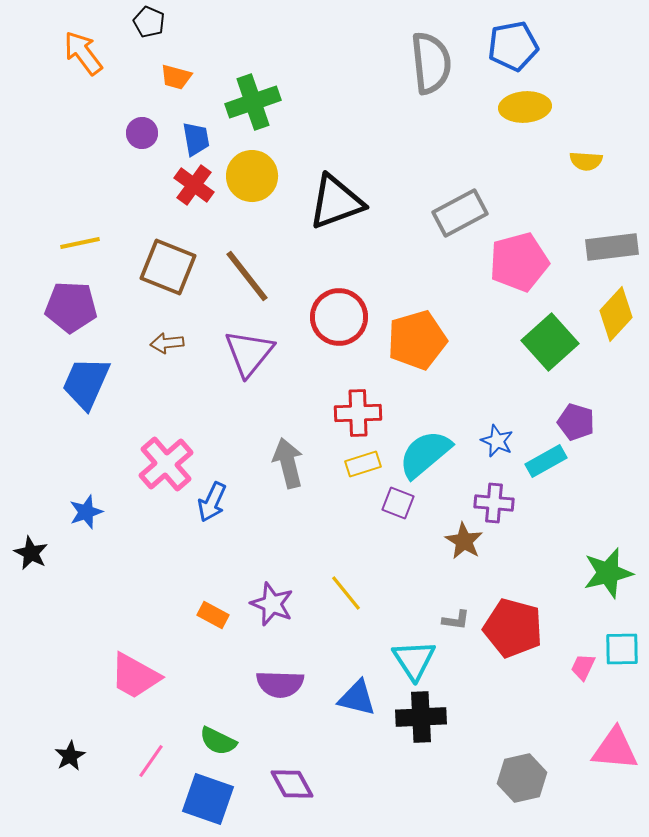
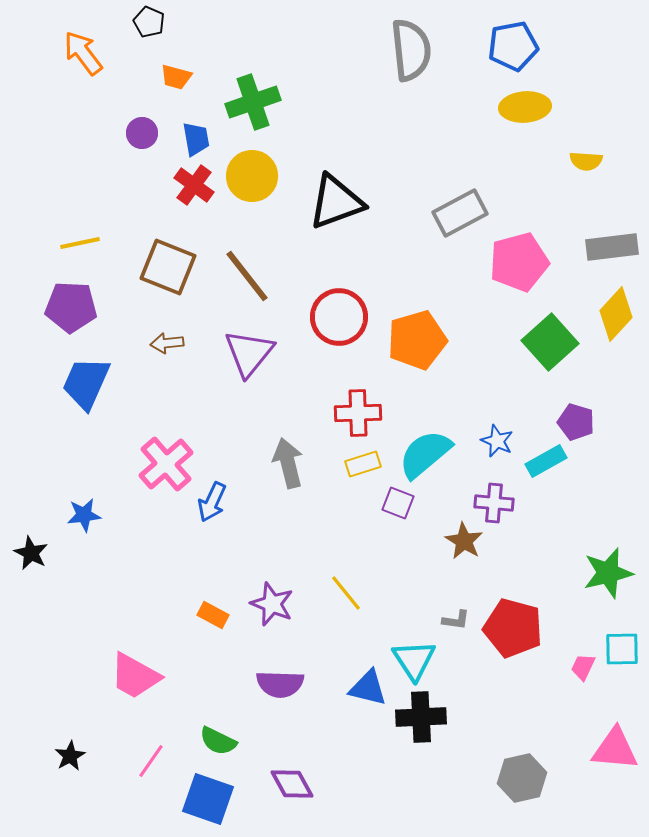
gray semicircle at (431, 63): moved 20 px left, 13 px up
blue star at (86, 512): moved 2 px left, 3 px down; rotated 12 degrees clockwise
blue triangle at (357, 698): moved 11 px right, 10 px up
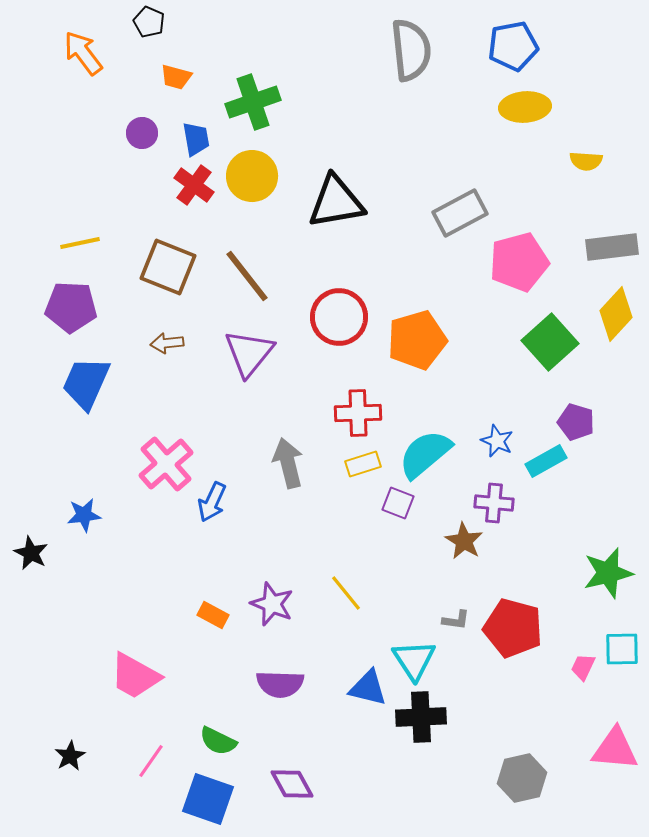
black triangle at (336, 202): rotated 10 degrees clockwise
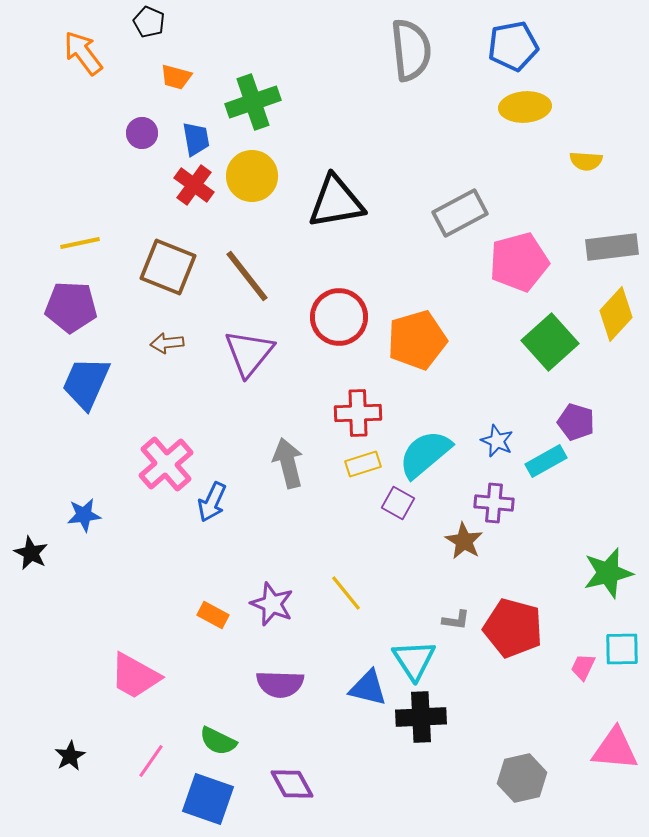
purple square at (398, 503): rotated 8 degrees clockwise
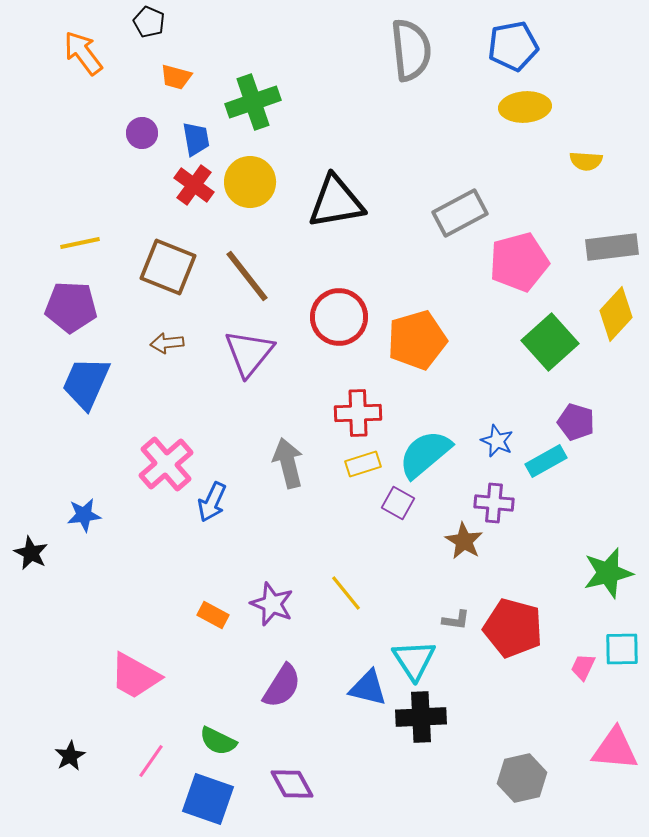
yellow circle at (252, 176): moved 2 px left, 6 px down
purple semicircle at (280, 684): moved 2 px right, 2 px down; rotated 60 degrees counterclockwise
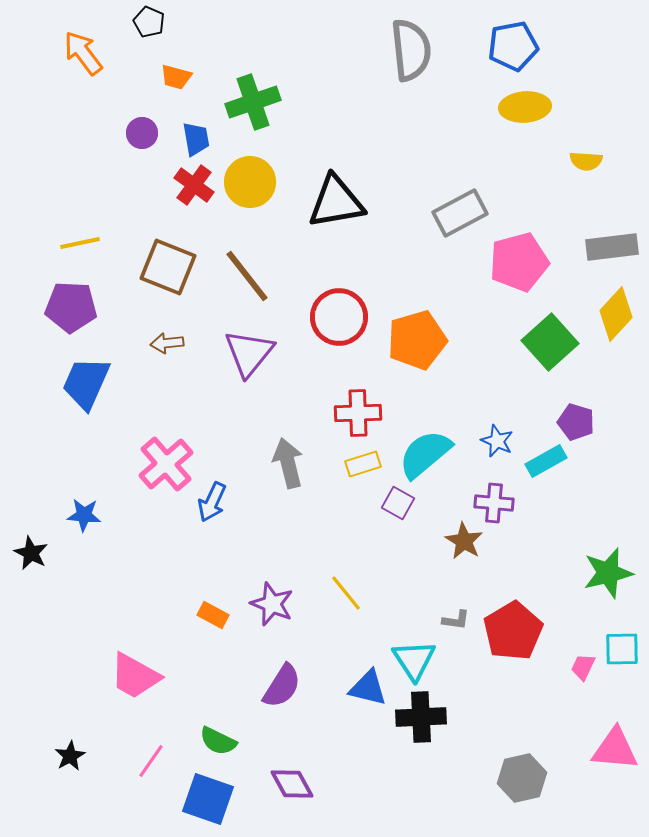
blue star at (84, 515): rotated 12 degrees clockwise
red pentagon at (513, 628): moved 3 px down; rotated 26 degrees clockwise
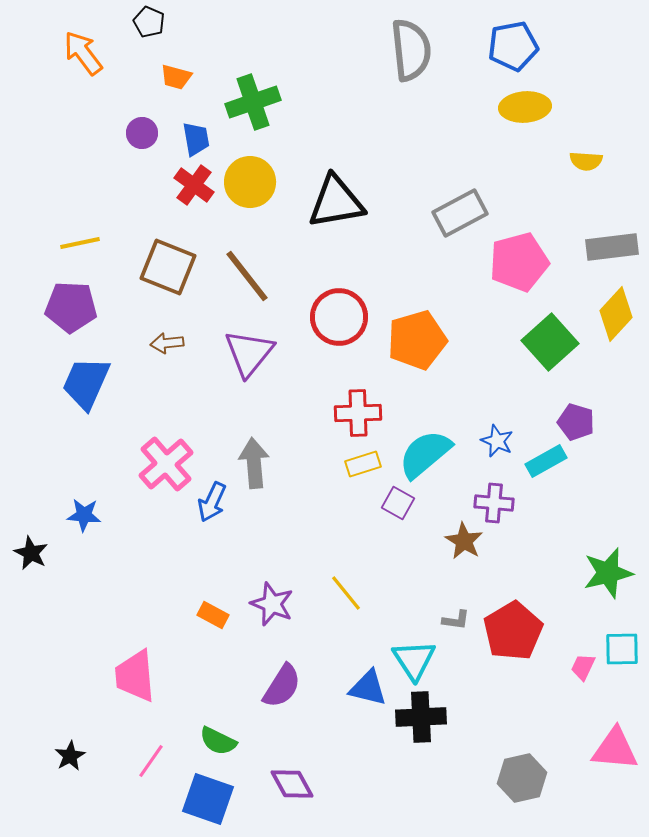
gray arrow at (288, 463): moved 34 px left; rotated 9 degrees clockwise
pink trapezoid at (135, 676): rotated 56 degrees clockwise
